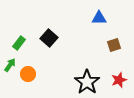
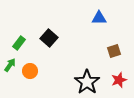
brown square: moved 6 px down
orange circle: moved 2 px right, 3 px up
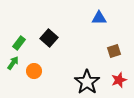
green arrow: moved 3 px right, 2 px up
orange circle: moved 4 px right
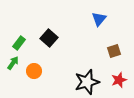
blue triangle: moved 1 px down; rotated 49 degrees counterclockwise
black star: rotated 20 degrees clockwise
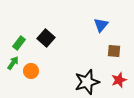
blue triangle: moved 2 px right, 6 px down
black square: moved 3 px left
brown square: rotated 24 degrees clockwise
orange circle: moved 3 px left
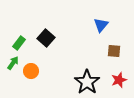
black star: rotated 20 degrees counterclockwise
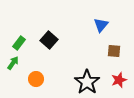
black square: moved 3 px right, 2 px down
orange circle: moved 5 px right, 8 px down
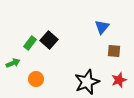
blue triangle: moved 1 px right, 2 px down
green rectangle: moved 11 px right
green arrow: rotated 32 degrees clockwise
black star: rotated 15 degrees clockwise
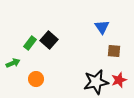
blue triangle: rotated 14 degrees counterclockwise
black star: moved 9 px right; rotated 10 degrees clockwise
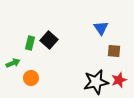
blue triangle: moved 1 px left, 1 px down
green rectangle: rotated 24 degrees counterclockwise
orange circle: moved 5 px left, 1 px up
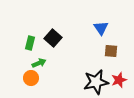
black square: moved 4 px right, 2 px up
brown square: moved 3 px left
green arrow: moved 26 px right
